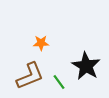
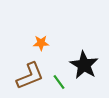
black star: moved 2 px left, 1 px up
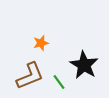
orange star: rotated 14 degrees counterclockwise
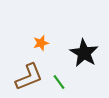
black star: moved 12 px up
brown L-shape: moved 1 px left, 1 px down
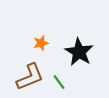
black star: moved 5 px left, 1 px up
brown L-shape: moved 1 px right
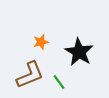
orange star: moved 1 px up
brown L-shape: moved 2 px up
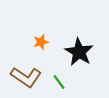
brown L-shape: moved 4 px left, 2 px down; rotated 56 degrees clockwise
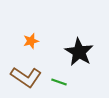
orange star: moved 10 px left, 1 px up
green line: rotated 35 degrees counterclockwise
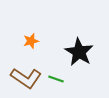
brown L-shape: moved 1 px down
green line: moved 3 px left, 3 px up
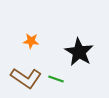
orange star: rotated 21 degrees clockwise
